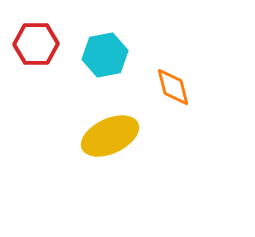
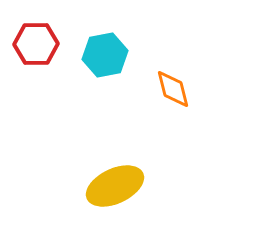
orange diamond: moved 2 px down
yellow ellipse: moved 5 px right, 50 px down
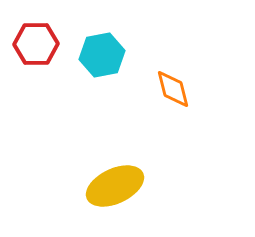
cyan hexagon: moved 3 px left
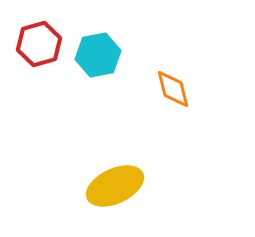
red hexagon: moved 3 px right; rotated 15 degrees counterclockwise
cyan hexagon: moved 4 px left
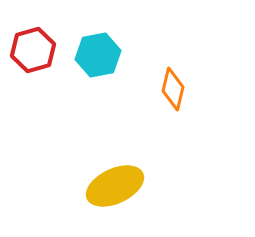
red hexagon: moved 6 px left, 6 px down
orange diamond: rotated 27 degrees clockwise
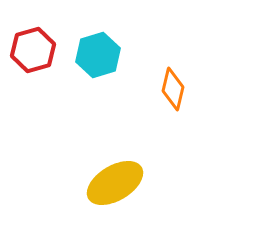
cyan hexagon: rotated 6 degrees counterclockwise
yellow ellipse: moved 3 px up; rotated 6 degrees counterclockwise
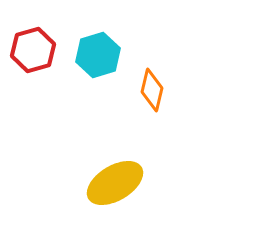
orange diamond: moved 21 px left, 1 px down
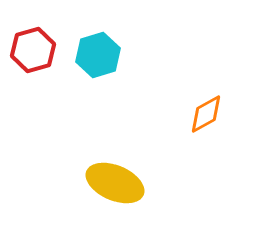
orange diamond: moved 54 px right, 24 px down; rotated 48 degrees clockwise
yellow ellipse: rotated 54 degrees clockwise
